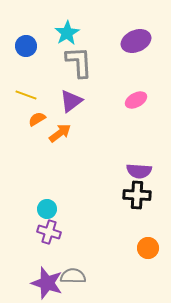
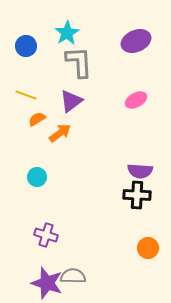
purple semicircle: moved 1 px right
cyan circle: moved 10 px left, 32 px up
purple cross: moved 3 px left, 3 px down
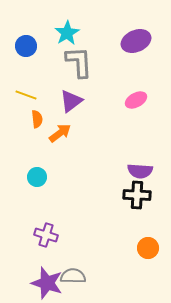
orange semicircle: rotated 114 degrees clockwise
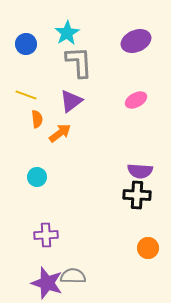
blue circle: moved 2 px up
purple cross: rotated 20 degrees counterclockwise
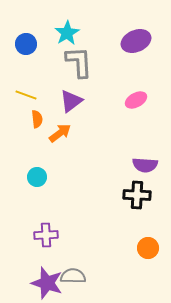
purple semicircle: moved 5 px right, 6 px up
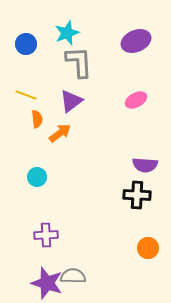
cyan star: rotated 10 degrees clockwise
